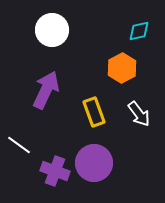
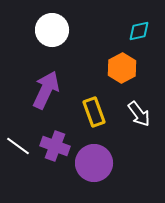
white line: moved 1 px left, 1 px down
purple cross: moved 25 px up
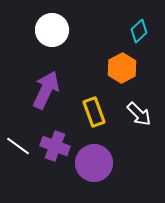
cyan diamond: rotated 30 degrees counterclockwise
white arrow: rotated 8 degrees counterclockwise
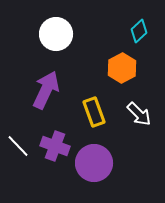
white circle: moved 4 px right, 4 px down
white line: rotated 10 degrees clockwise
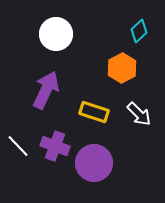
yellow rectangle: rotated 52 degrees counterclockwise
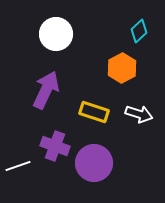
white arrow: rotated 28 degrees counterclockwise
white line: moved 20 px down; rotated 65 degrees counterclockwise
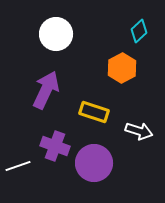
white arrow: moved 17 px down
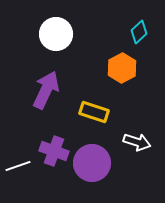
cyan diamond: moved 1 px down
white arrow: moved 2 px left, 11 px down
purple cross: moved 1 px left, 5 px down
purple circle: moved 2 px left
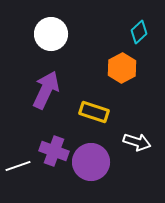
white circle: moved 5 px left
purple circle: moved 1 px left, 1 px up
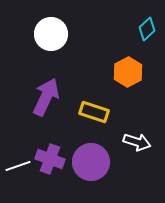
cyan diamond: moved 8 px right, 3 px up
orange hexagon: moved 6 px right, 4 px down
purple arrow: moved 7 px down
purple cross: moved 4 px left, 8 px down
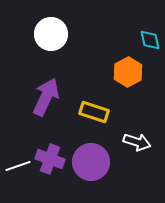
cyan diamond: moved 3 px right, 11 px down; rotated 60 degrees counterclockwise
